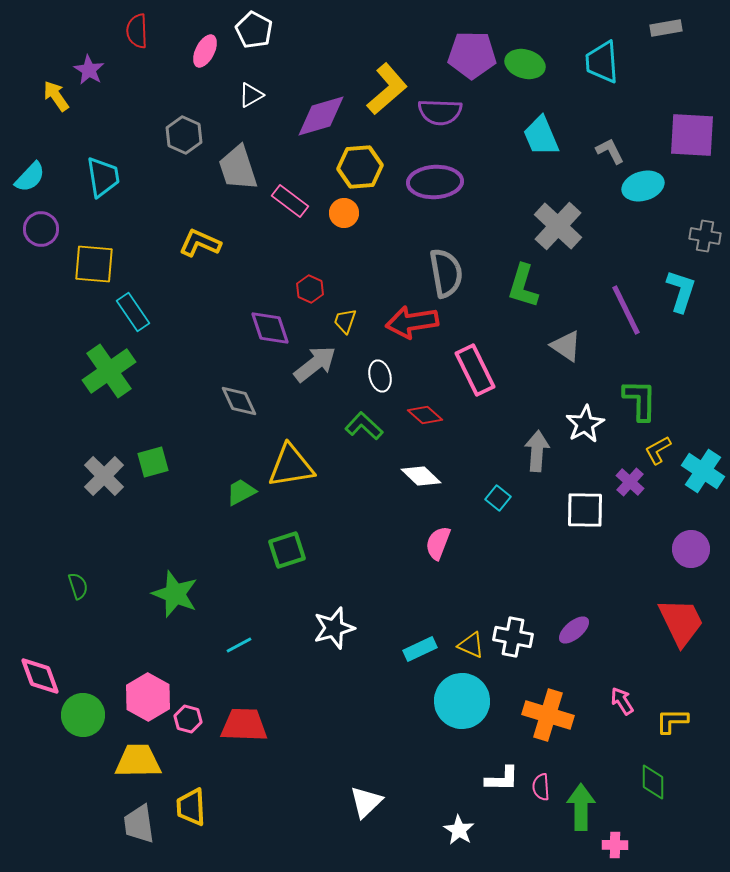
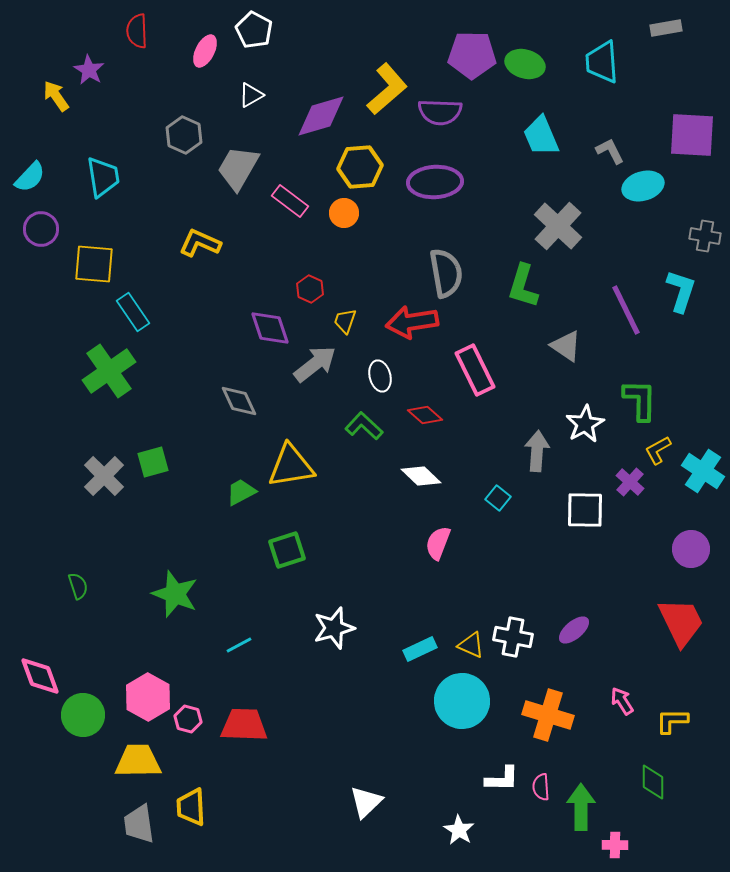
gray trapezoid at (238, 168): rotated 48 degrees clockwise
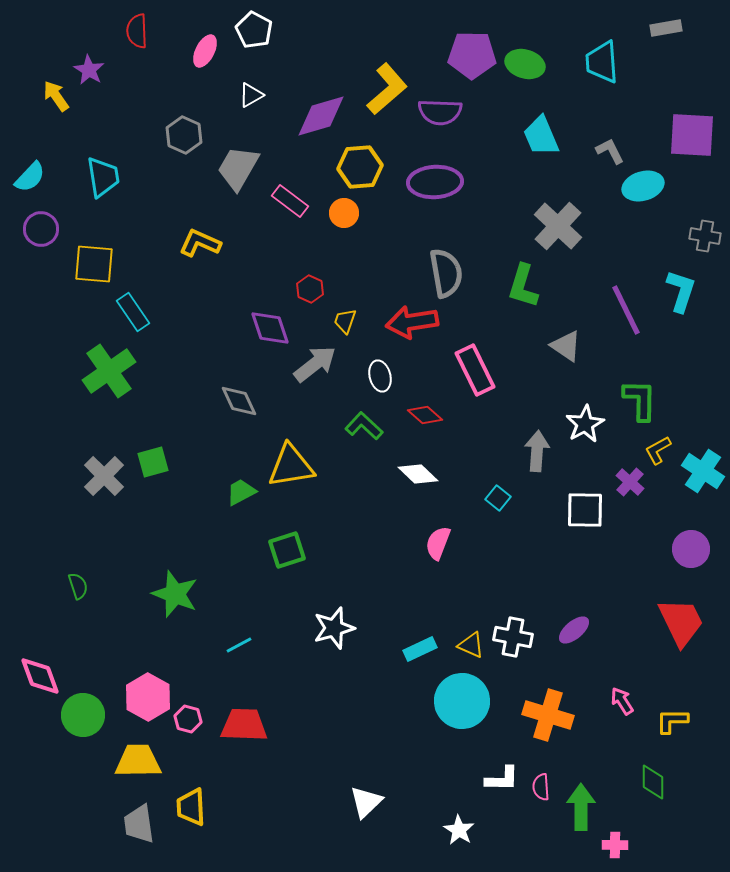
white diamond at (421, 476): moved 3 px left, 2 px up
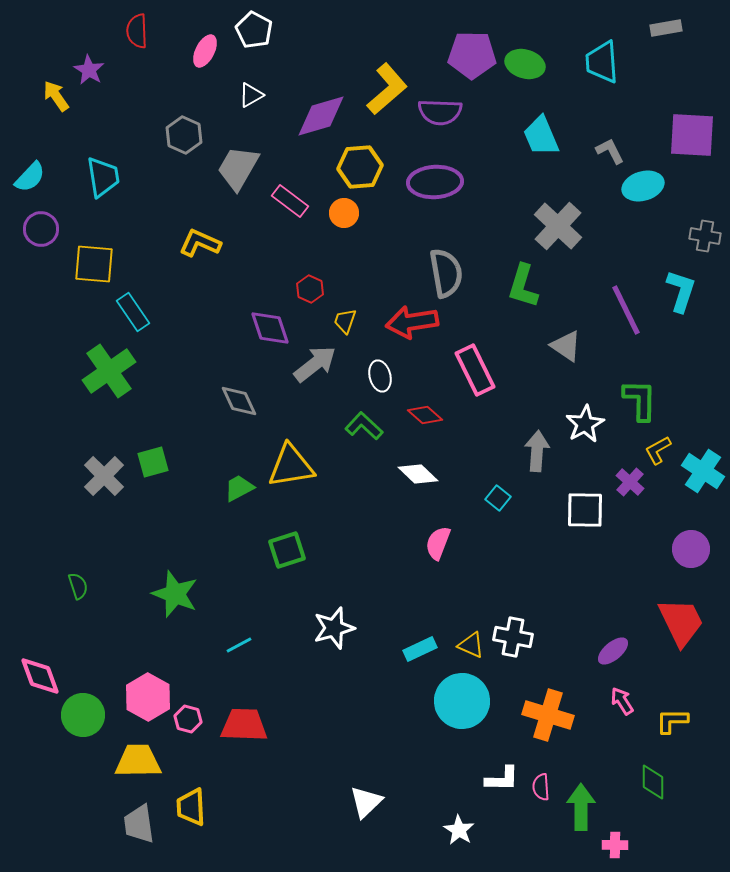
green trapezoid at (241, 492): moved 2 px left, 4 px up
purple ellipse at (574, 630): moved 39 px right, 21 px down
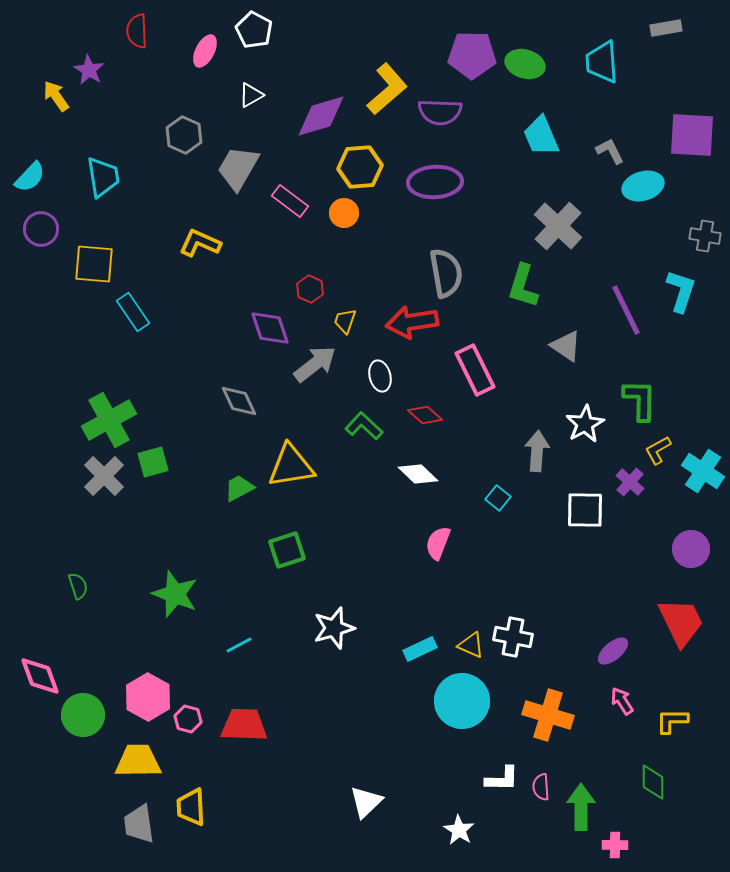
green cross at (109, 371): moved 49 px down; rotated 6 degrees clockwise
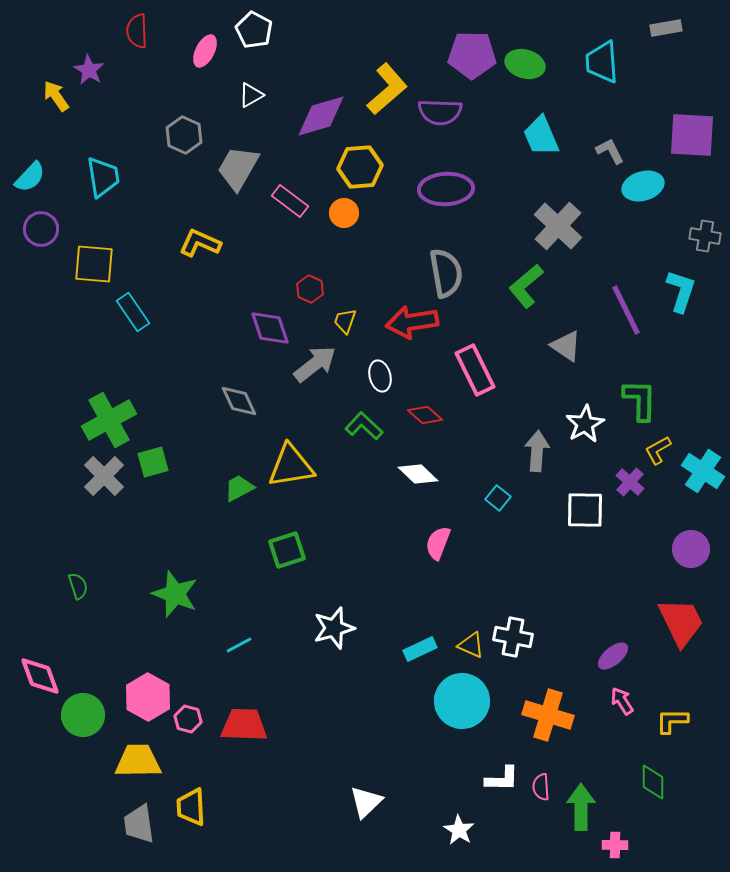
purple ellipse at (435, 182): moved 11 px right, 7 px down
green L-shape at (523, 286): moved 3 px right; rotated 33 degrees clockwise
purple ellipse at (613, 651): moved 5 px down
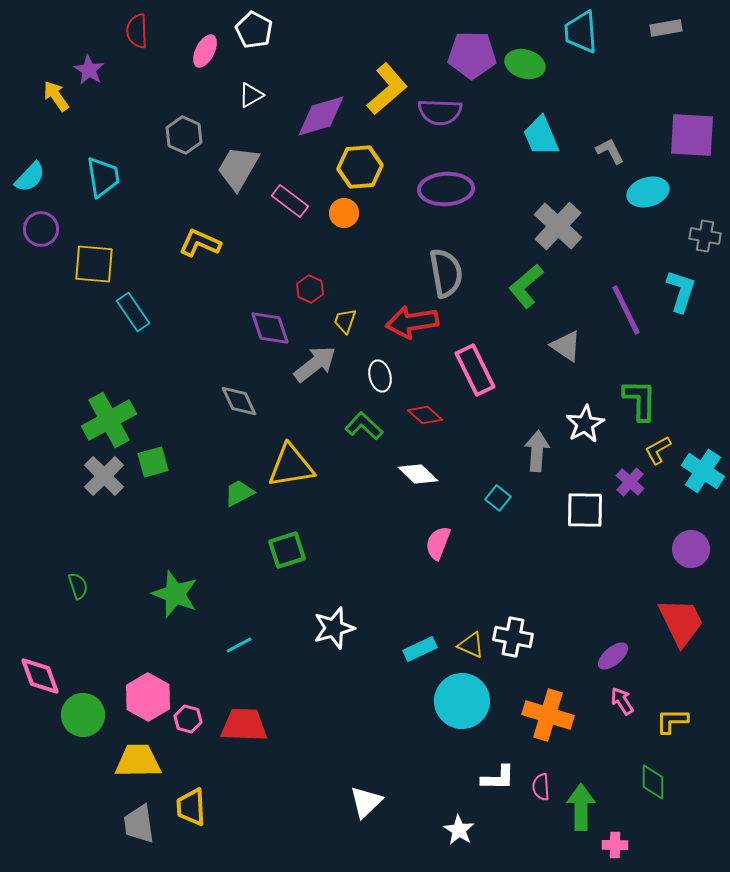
cyan trapezoid at (602, 62): moved 21 px left, 30 px up
cyan ellipse at (643, 186): moved 5 px right, 6 px down
green trapezoid at (239, 488): moved 5 px down
white L-shape at (502, 779): moved 4 px left, 1 px up
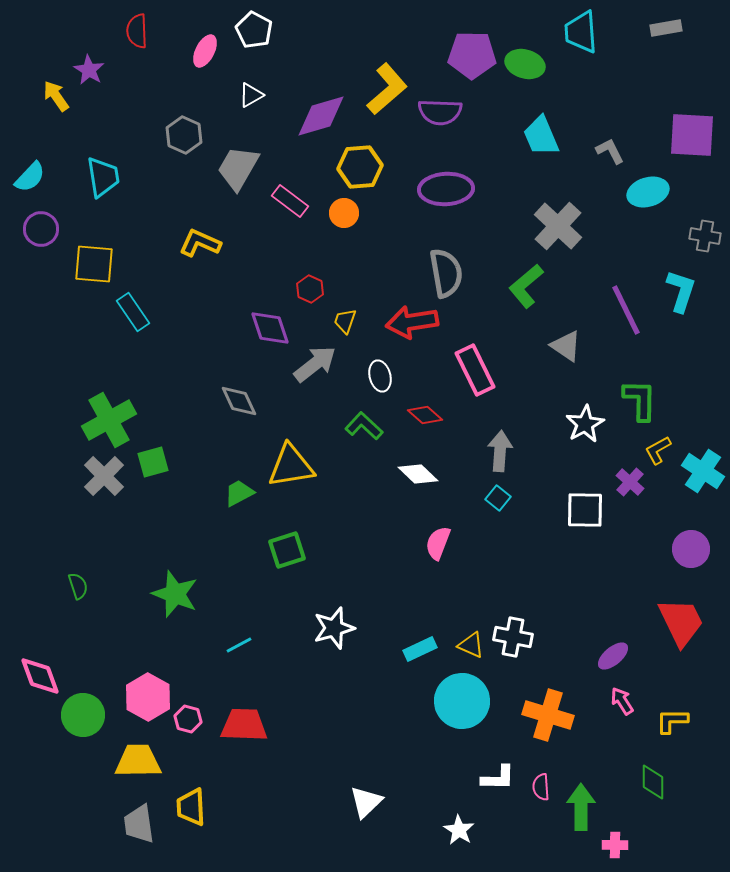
gray arrow at (537, 451): moved 37 px left
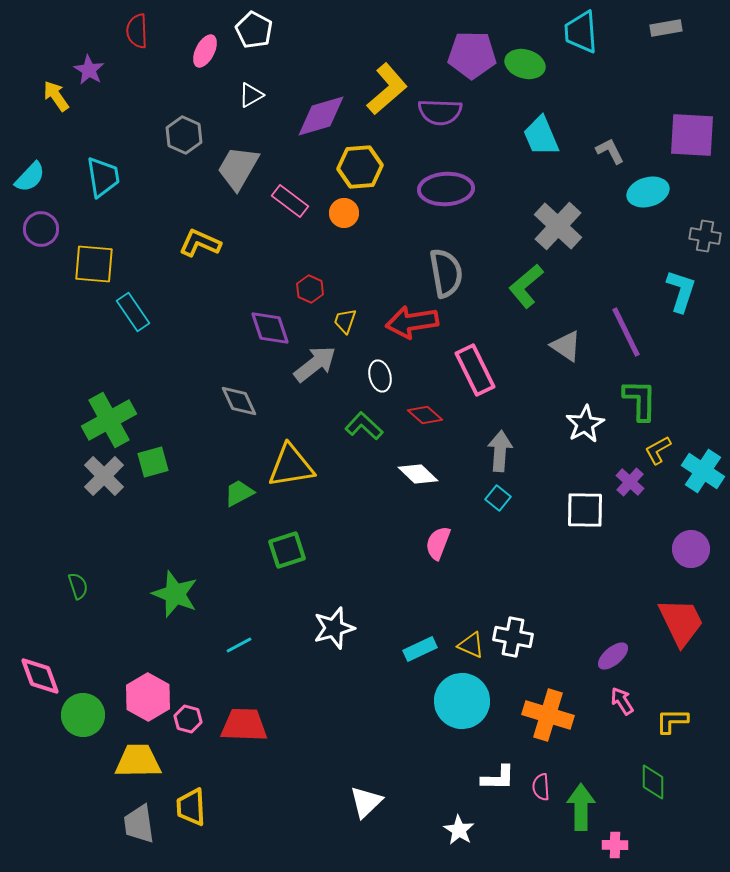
purple line at (626, 310): moved 22 px down
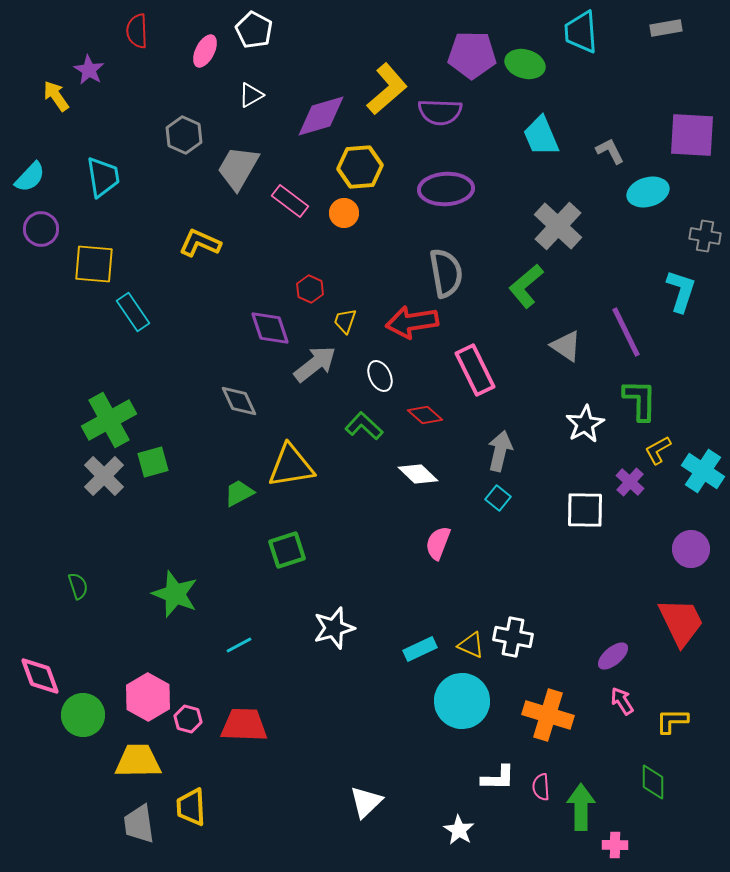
white ellipse at (380, 376): rotated 12 degrees counterclockwise
gray arrow at (500, 451): rotated 9 degrees clockwise
